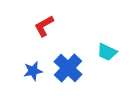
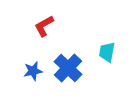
cyan trapezoid: rotated 75 degrees clockwise
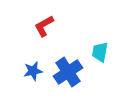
cyan trapezoid: moved 7 px left
blue cross: moved 4 px down; rotated 12 degrees clockwise
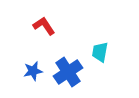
red L-shape: rotated 85 degrees clockwise
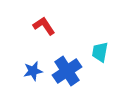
blue cross: moved 1 px left, 1 px up
